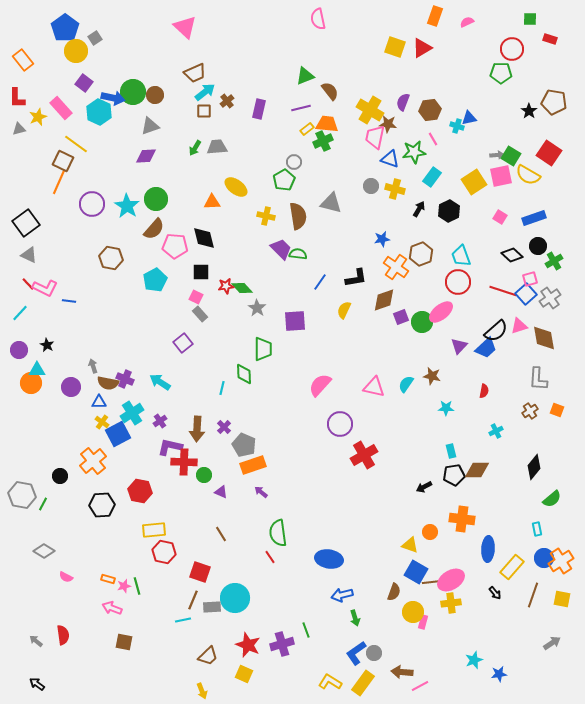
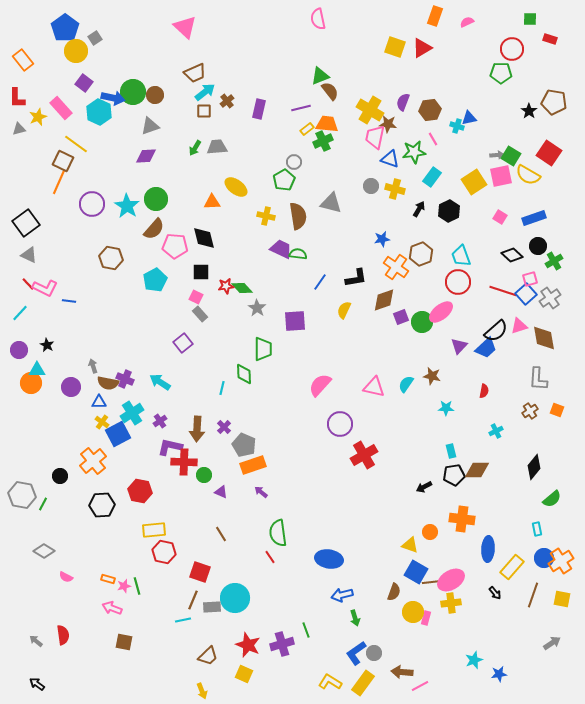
green triangle at (305, 76): moved 15 px right
purple trapezoid at (281, 249): rotated 20 degrees counterclockwise
pink rectangle at (423, 622): moved 3 px right, 4 px up
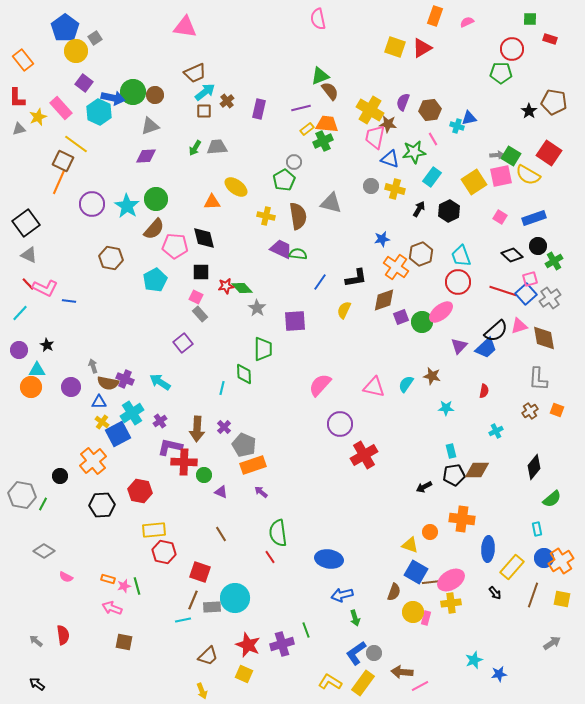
pink triangle at (185, 27): rotated 35 degrees counterclockwise
orange circle at (31, 383): moved 4 px down
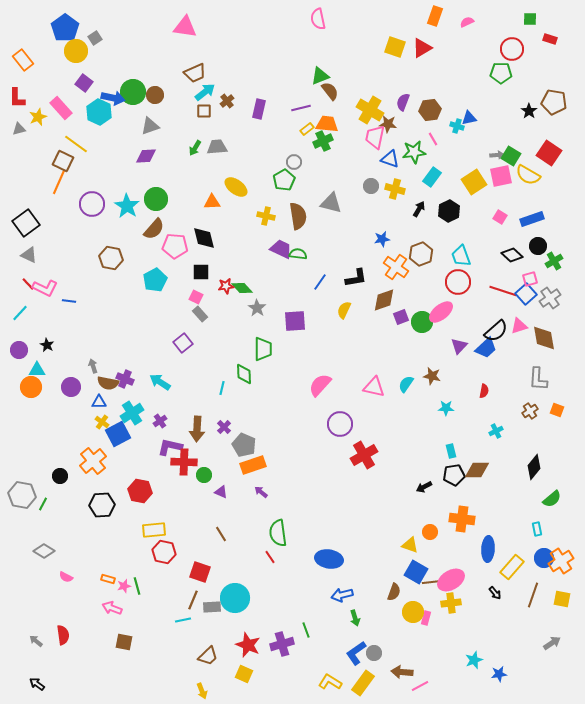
blue rectangle at (534, 218): moved 2 px left, 1 px down
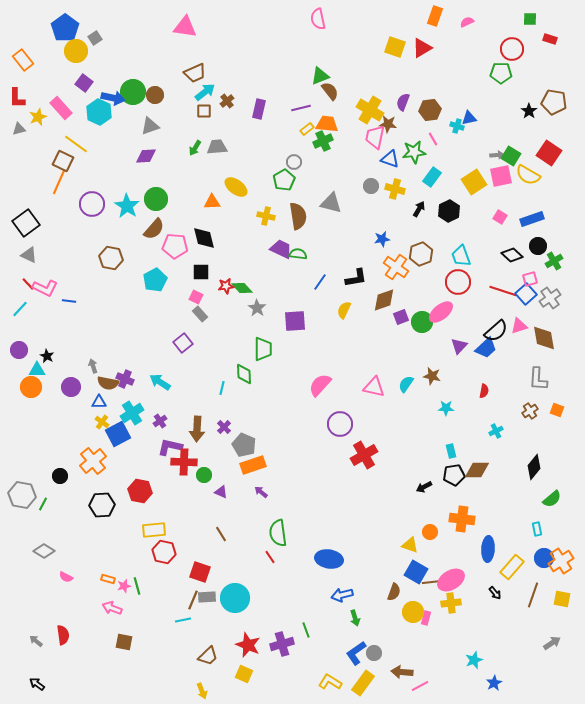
cyan line at (20, 313): moved 4 px up
black star at (47, 345): moved 11 px down
gray rectangle at (212, 607): moved 5 px left, 10 px up
blue star at (499, 674): moved 5 px left, 9 px down; rotated 21 degrees counterclockwise
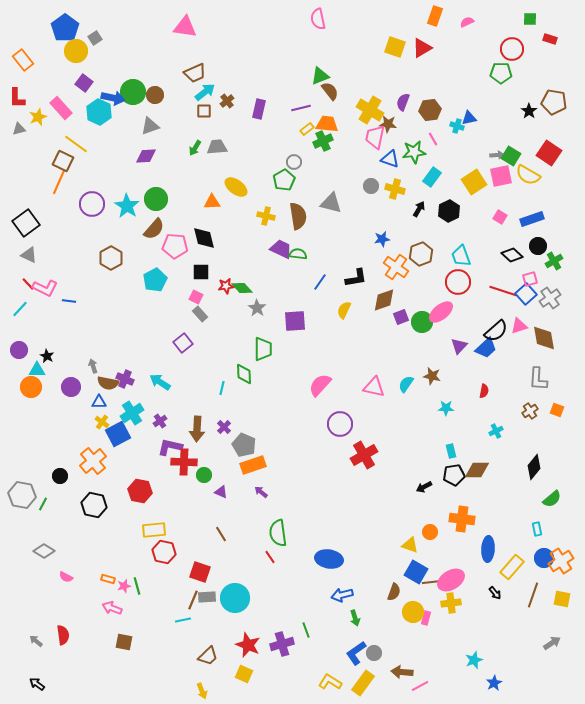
brown hexagon at (111, 258): rotated 20 degrees clockwise
black hexagon at (102, 505): moved 8 px left; rotated 15 degrees clockwise
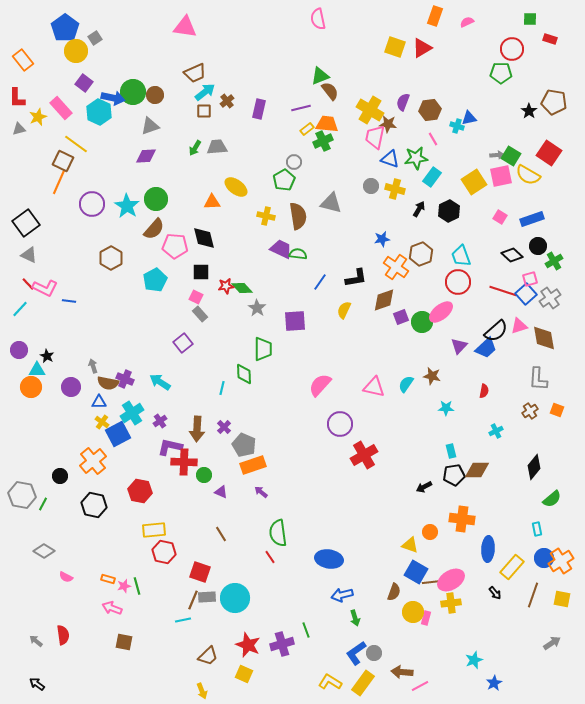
green star at (414, 152): moved 2 px right, 6 px down
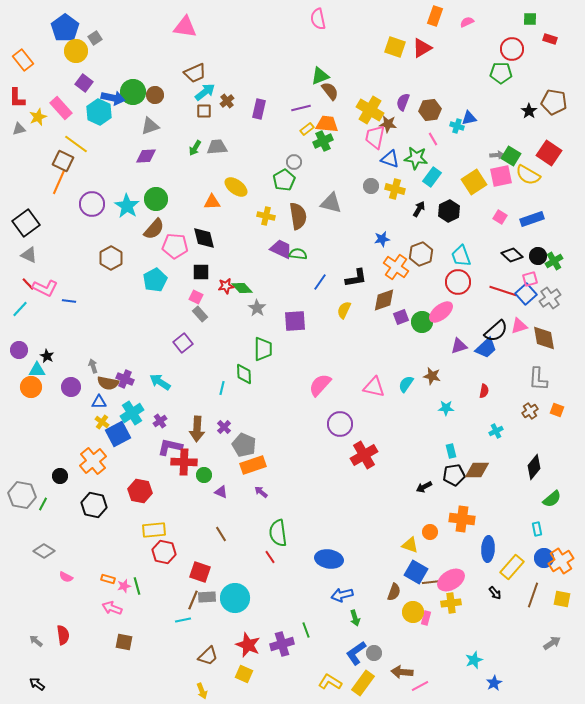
green star at (416, 158): rotated 15 degrees clockwise
black circle at (538, 246): moved 10 px down
purple triangle at (459, 346): rotated 30 degrees clockwise
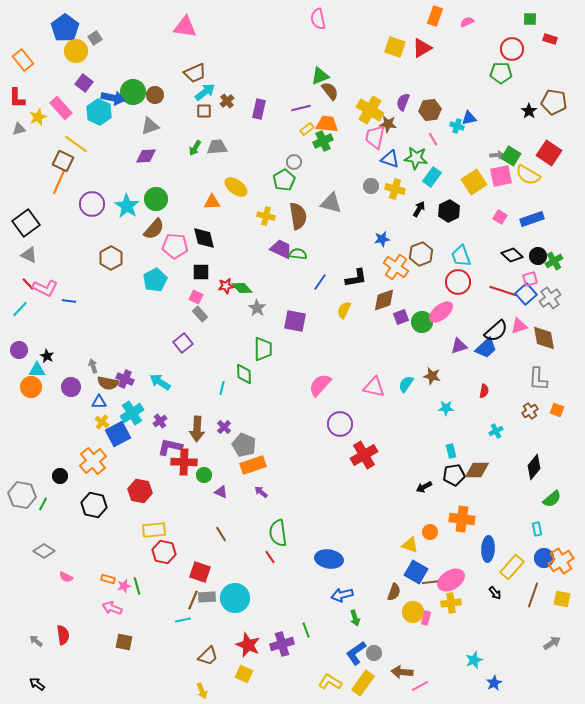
purple square at (295, 321): rotated 15 degrees clockwise
